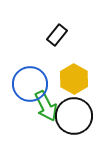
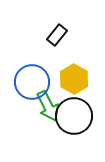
blue circle: moved 2 px right, 2 px up
green arrow: moved 2 px right
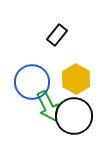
yellow hexagon: moved 2 px right
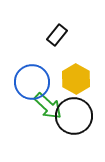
green arrow: rotated 20 degrees counterclockwise
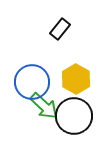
black rectangle: moved 3 px right, 6 px up
green arrow: moved 4 px left
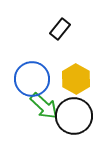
blue circle: moved 3 px up
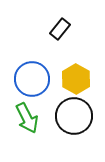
green arrow: moved 17 px left, 12 px down; rotated 20 degrees clockwise
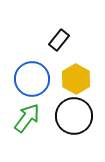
black rectangle: moved 1 px left, 11 px down
green arrow: rotated 116 degrees counterclockwise
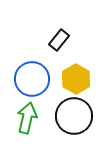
green arrow: rotated 24 degrees counterclockwise
